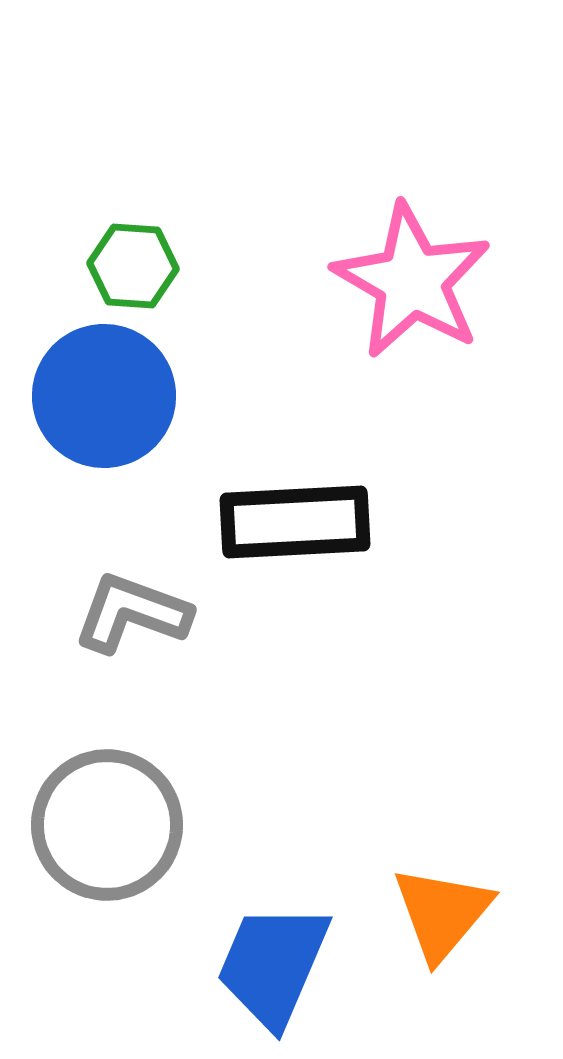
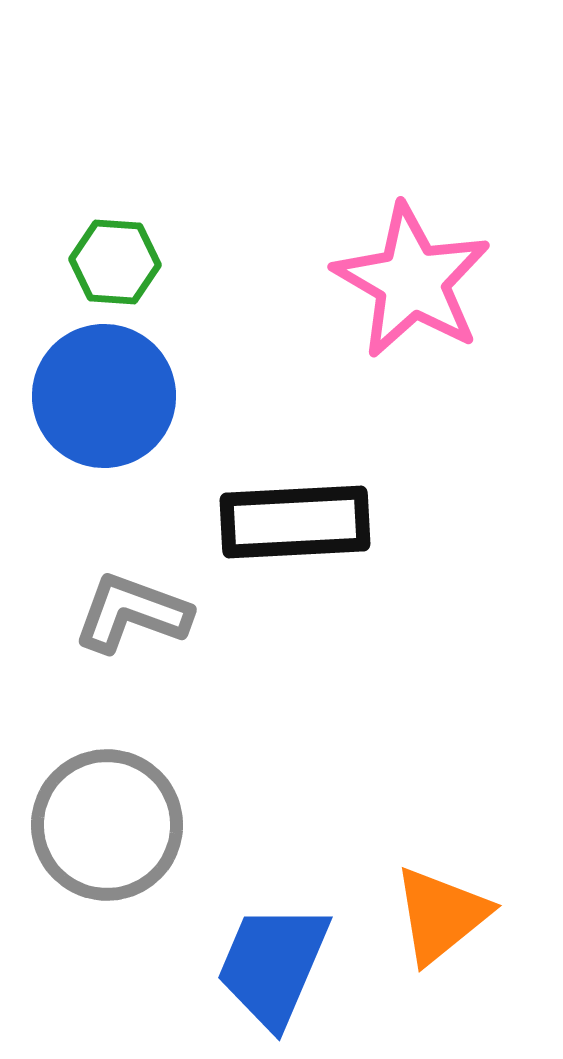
green hexagon: moved 18 px left, 4 px up
orange triangle: moved 1 px left, 2 px down; rotated 11 degrees clockwise
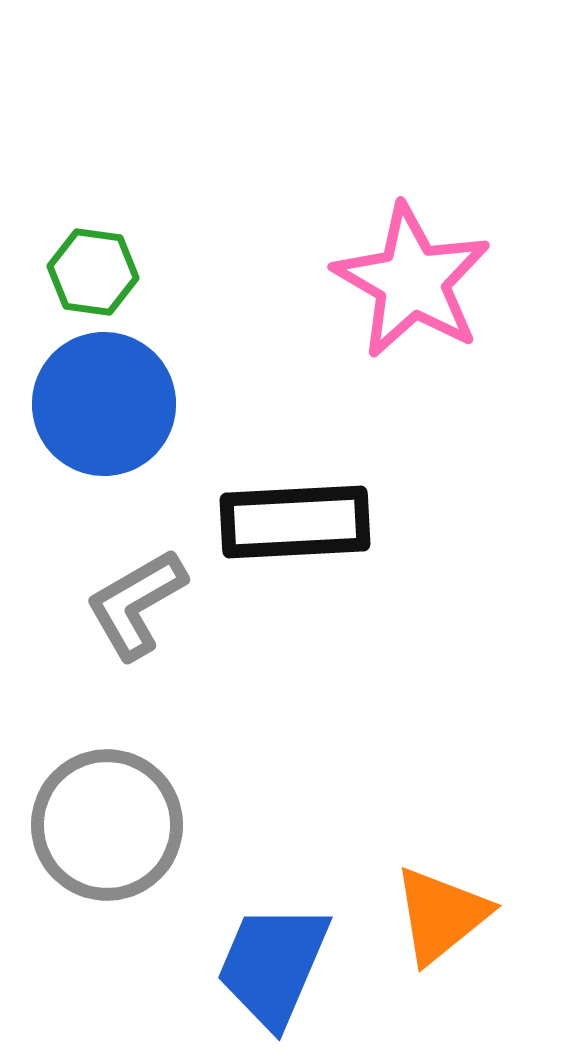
green hexagon: moved 22 px left, 10 px down; rotated 4 degrees clockwise
blue circle: moved 8 px down
gray L-shape: moved 4 px right, 9 px up; rotated 50 degrees counterclockwise
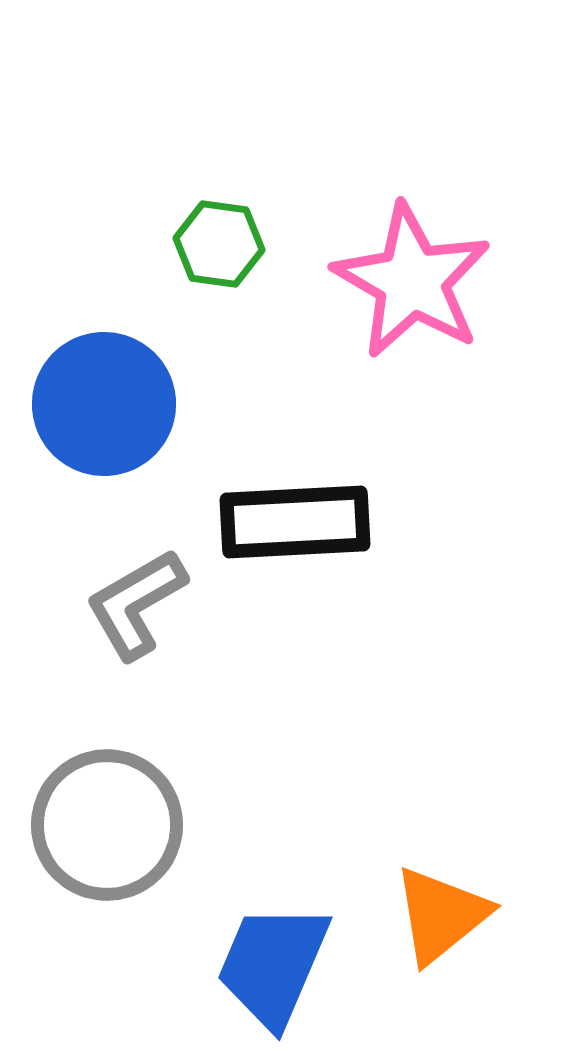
green hexagon: moved 126 px right, 28 px up
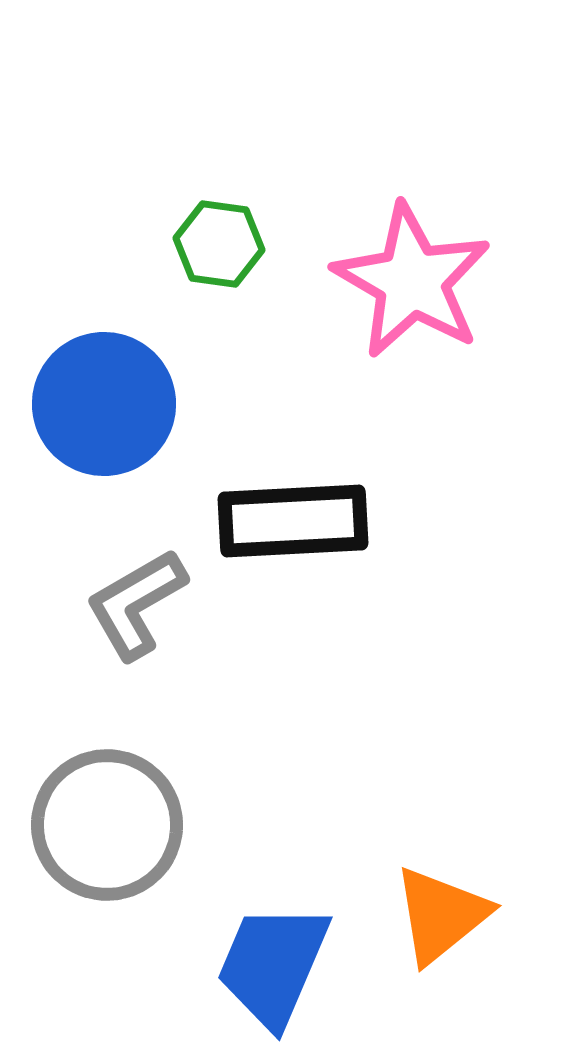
black rectangle: moved 2 px left, 1 px up
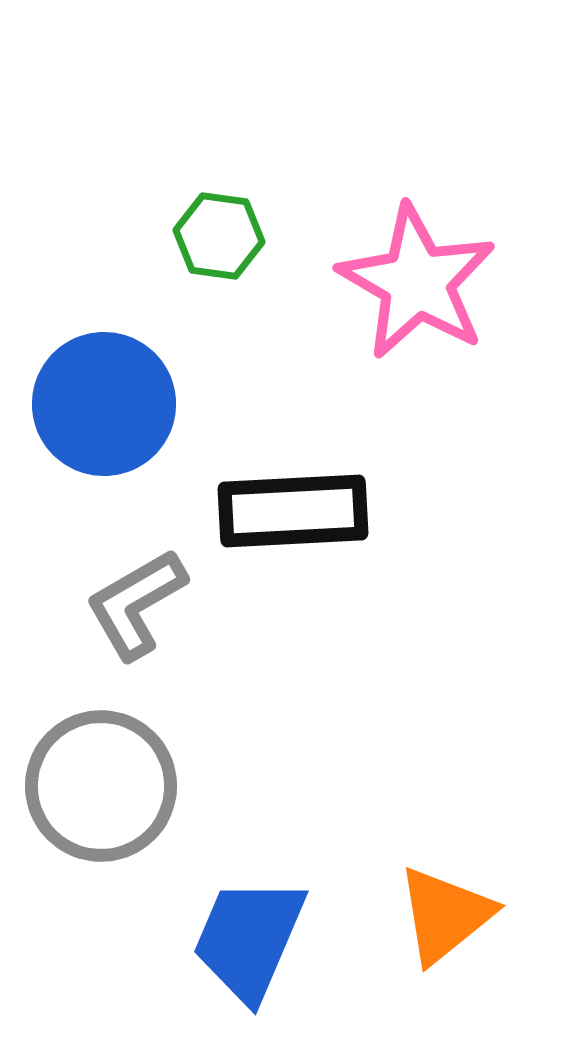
green hexagon: moved 8 px up
pink star: moved 5 px right, 1 px down
black rectangle: moved 10 px up
gray circle: moved 6 px left, 39 px up
orange triangle: moved 4 px right
blue trapezoid: moved 24 px left, 26 px up
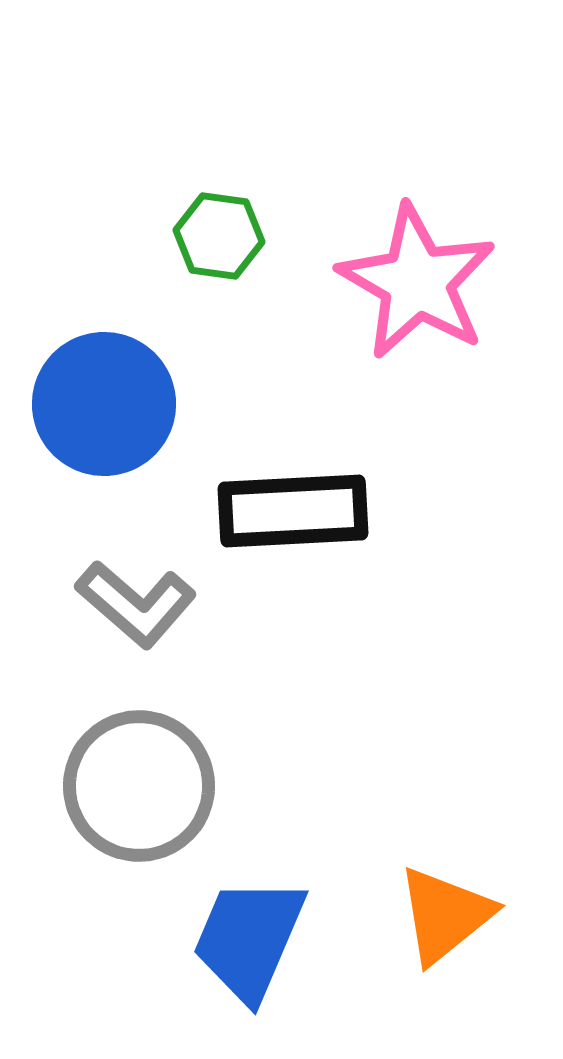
gray L-shape: rotated 109 degrees counterclockwise
gray circle: moved 38 px right
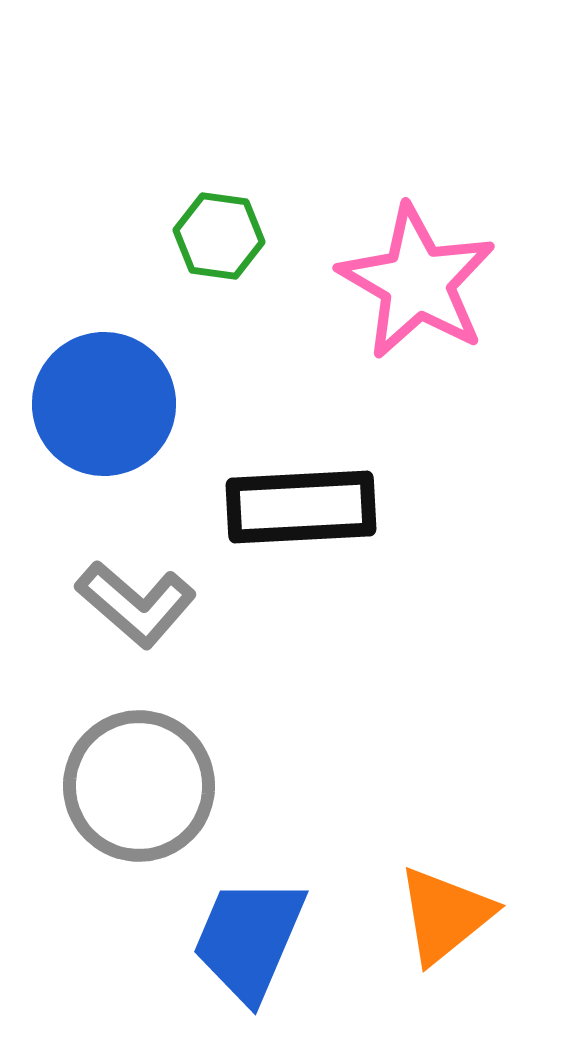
black rectangle: moved 8 px right, 4 px up
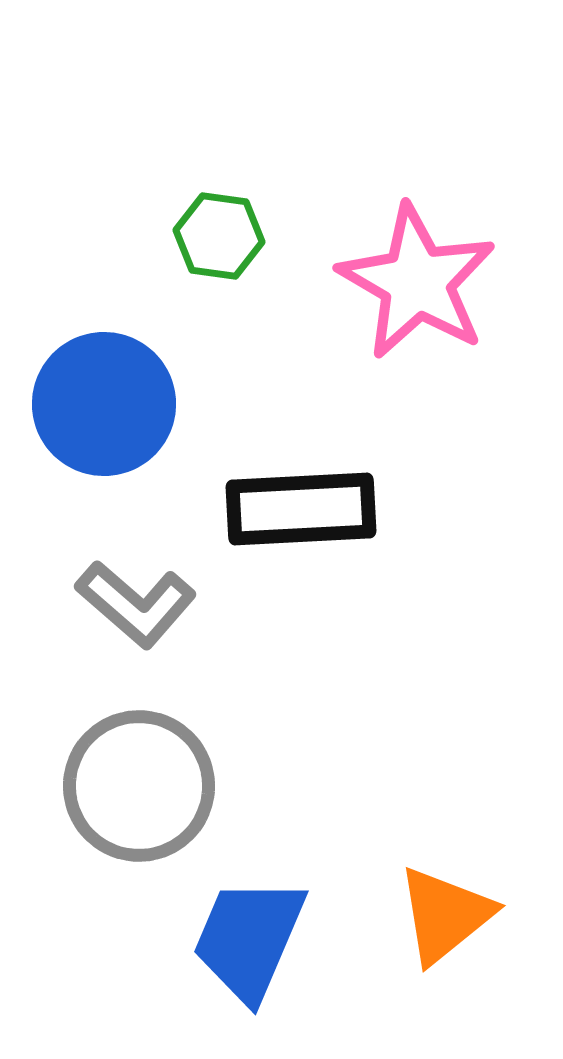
black rectangle: moved 2 px down
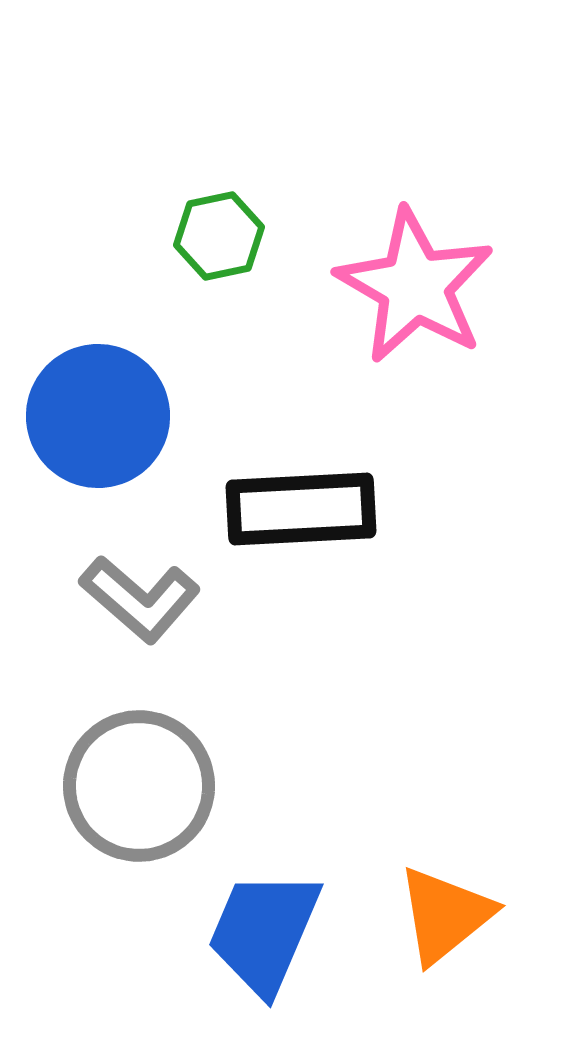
green hexagon: rotated 20 degrees counterclockwise
pink star: moved 2 px left, 4 px down
blue circle: moved 6 px left, 12 px down
gray L-shape: moved 4 px right, 5 px up
blue trapezoid: moved 15 px right, 7 px up
